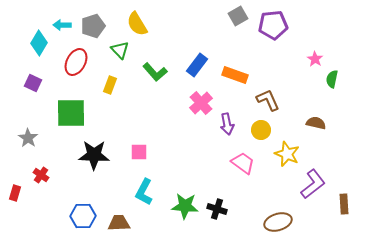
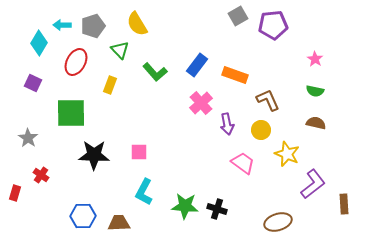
green semicircle: moved 17 px left, 12 px down; rotated 90 degrees counterclockwise
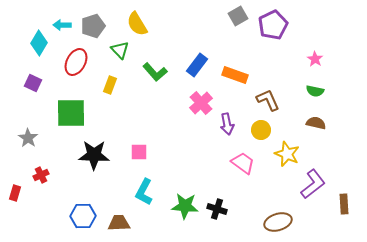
purple pentagon: rotated 20 degrees counterclockwise
red cross: rotated 28 degrees clockwise
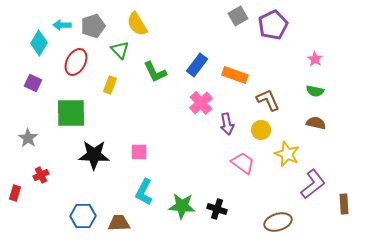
green L-shape: rotated 15 degrees clockwise
green star: moved 3 px left
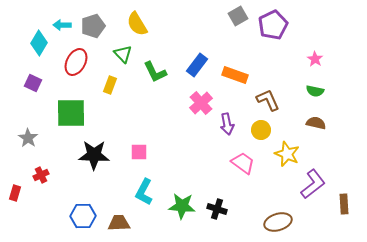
green triangle: moved 3 px right, 4 px down
